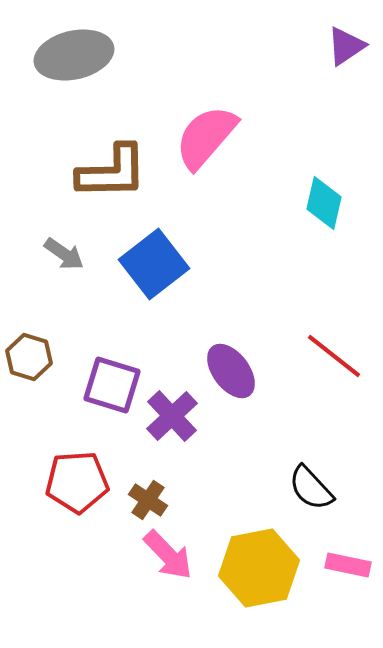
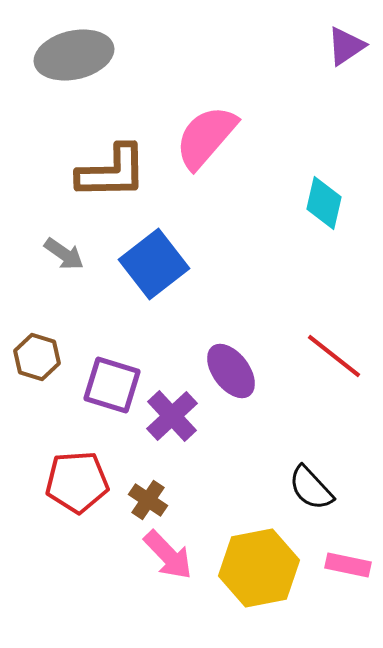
brown hexagon: moved 8 px right
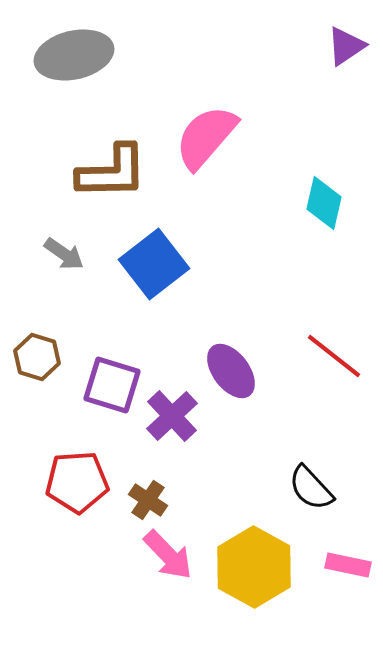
yellow hexagon: moved 5 px left, 1 px up; rotated 20 degrees counterclockwise
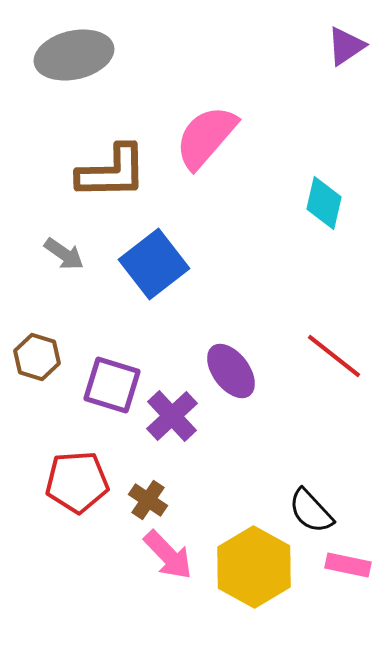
black semicircle: moved 23 px down
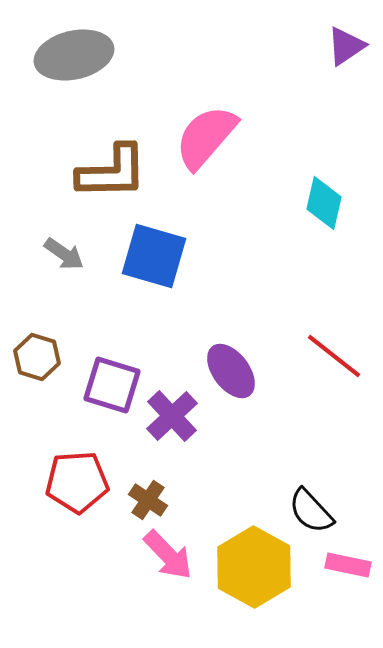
blue square: moved 8 px up; rotated 36 degrees counterclockwise
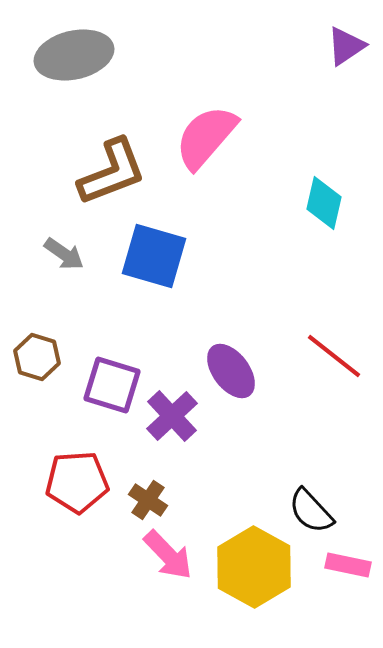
brown L-shape: rotated 20 degrees counterclockwise
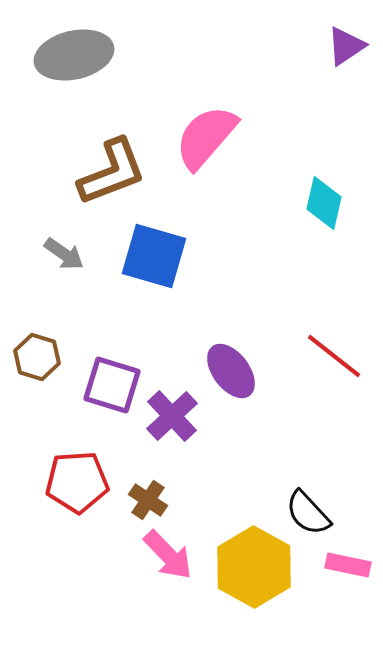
black semicircle: moved 3 px left, 2 px down
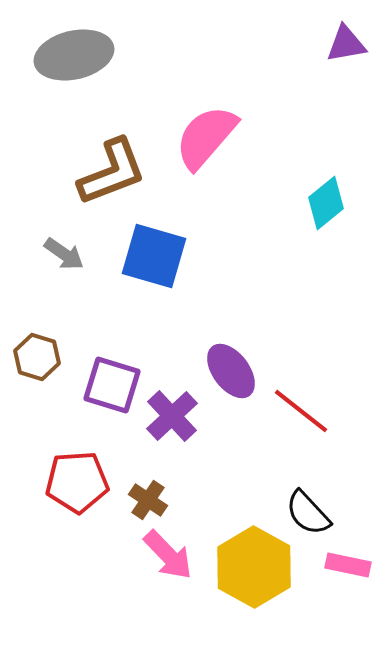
purple triangle: moved 2 px up; rotated 24 degrees clockwise
cyan diamond: moved 2 px right; rotated 38 degrees clockwise
red line: moved 33 px left, 55 px down
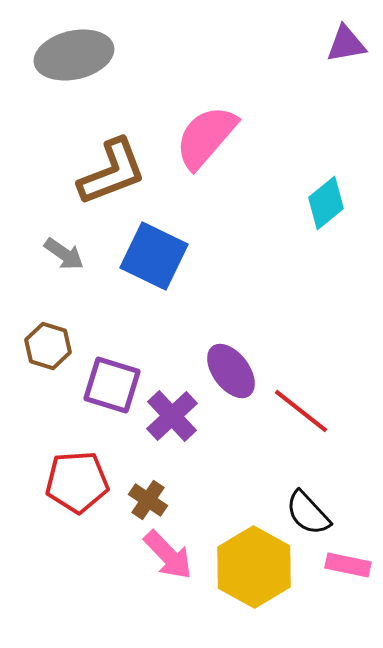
blue square: rotated 10 degrees clockwise
brown hexagon: moved 11 px right, 11 px up
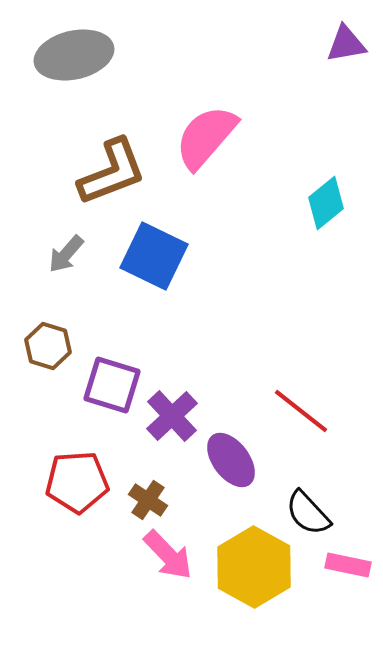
gray arrow: moved 2 px right; rotated 96 degrees clockwise
purple ellipse: moved 89 px down
